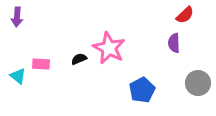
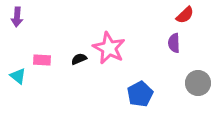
pink rectangle: moved 1 px right, 4 px up
blue pentagon: moved 2 px left, 4 px down
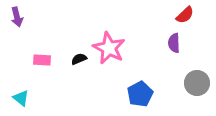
purple arrow: rotated 18 degrees counterclockwise
cyan triangle: moved 3 px right, 22 px down
gray circle: moved 1 px left
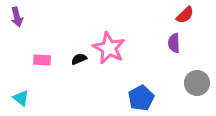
blue pentagon: moved 1 px right, 4 px down
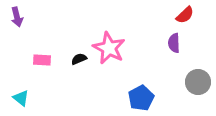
gray circle: moved 1 px right, 1 px up
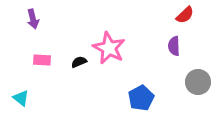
purple arrow: moved 16 px right, 2 px down
purple semicircle: moved 3 px down
black semicircle: moved 3 px down
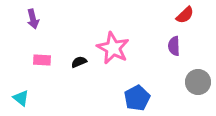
pink star: moved 4 px right
blue pentagon: moved 4 px left
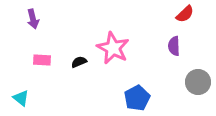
red semicircle: moved 1 px up
